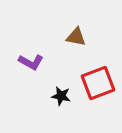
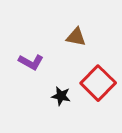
red square: rotated 24 degrees counterclockwise
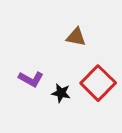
purple L-shape: moved 17 px down
black star: moved 3 px up
